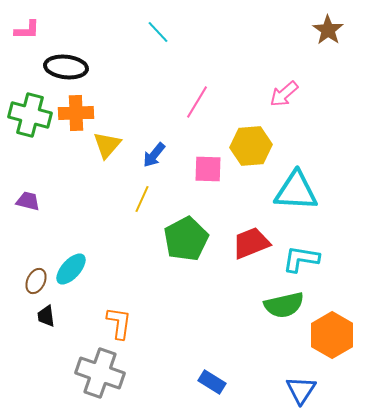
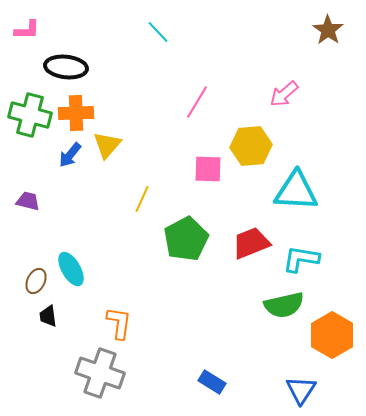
blue arrow: moved 84 px left
cyan ellipse: rotated 72 degrees counterclockwise
black trapezoid: moved 2 px right
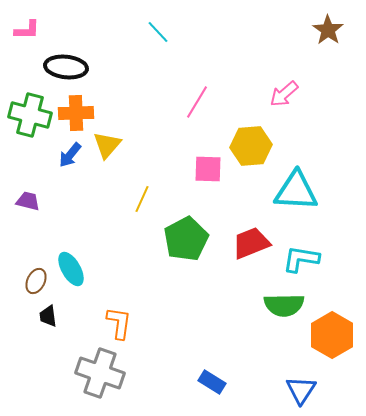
green semicircle: rotated 12 degrees clockwise
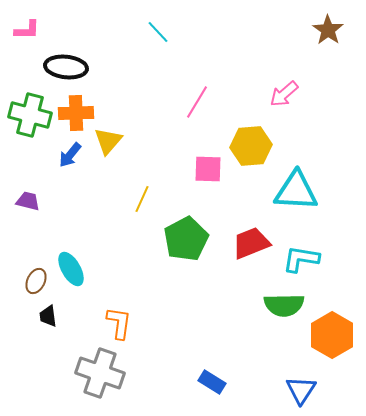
yellow triangle: moved 1 px right, 4 px up
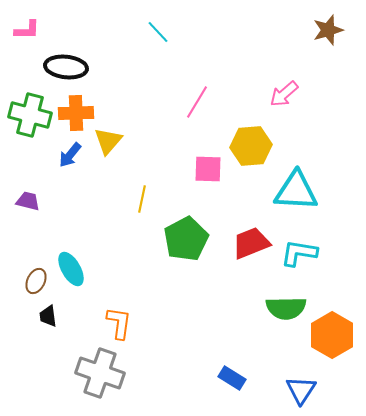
brown star: rotated 20 degrees clockwise
yellow line: rotated 12 degrees counterclockwise
cyan L-shape: moved 2 px left, 6 px up
green semicircle: moved 2 px right, 3 px down
blue rectangle: moved 20 px right, 4 px up
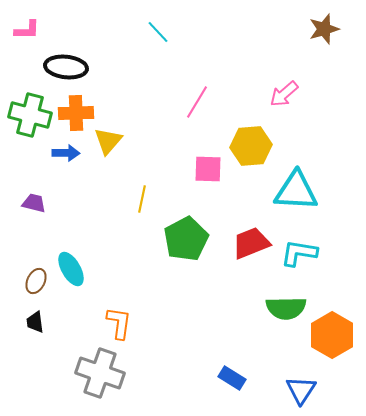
brown star: moved 4 px left, 1 px up
blue arrow: moved 4 px left, 2 px up; rotated 128 degrees counterclockwise
purple trapezoid: moved 6 px right, 2 px down
black trapezoid: moved 13 px left, 6 px down
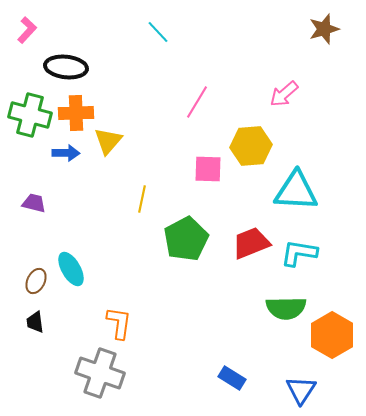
pink L-shape: rotated 48 degrees counterclockwise
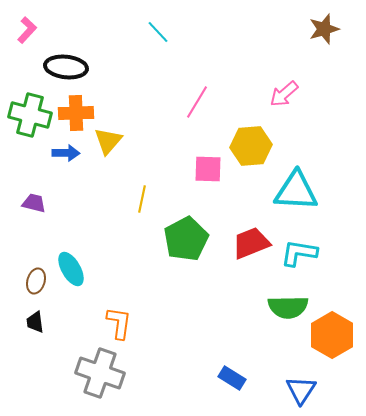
brown ellipse: rotated 10 degrees counterclockwise
green semicircle: moved 2 px right, 1 px up
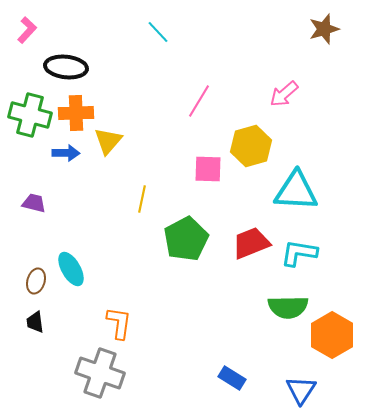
pink line: moved 2 px right, 1 px up
yellow hexagon: rotated 12 degrees counterclockwise
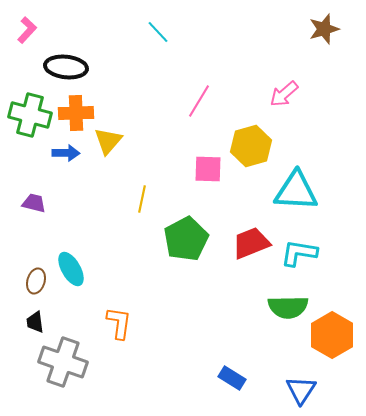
gray cross: moved 37 px left, 11 px up
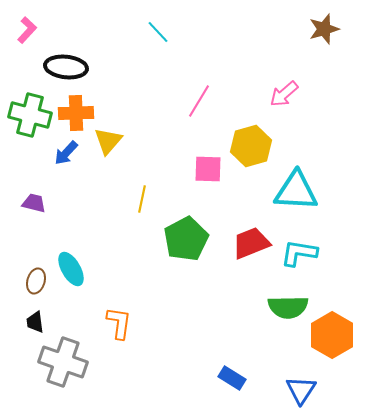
blue arrow: rotated 132 degrees clockwise
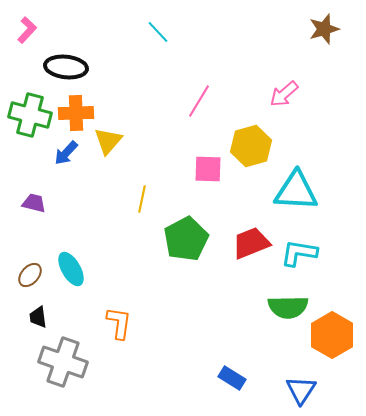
brown ellipse: moved 6 px left, 6 px up; rotated 25 degrees clockwise
black trapezoid: moved 3 px right, 5 px up
